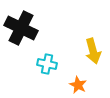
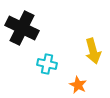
black cross: moved 1 px right
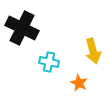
cyan cross: moved 2 px right, 2 px up
orange star: moved 1 px right, 2 px up
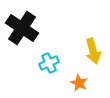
black cross: rotated 8 degrees clockwise
cyan cross: moved 1 px down; rotated 36 degrees counterclockwise
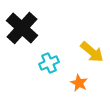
black cross: rotated 8 degrees clockwise
yellow arrow: moved 1 px left, 1 px down; rotated 35 degrees counterclockwise
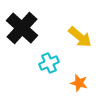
yellow arrow: moved 12 px left, 15 px up
orange star: rotated 12 degrees counterclockwise
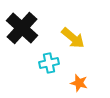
yellow arrow: moved 7 px left, 1 px down
cyan cross: rotated 12 degrees clockwise
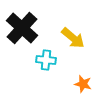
cyan cross: moved 3 px left, 3 px up; rotated 18 degrees clockwise
orange star: moved 4 px right, 1 px down
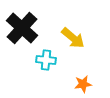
orange star: rotated 24 degrees counterclockwise
